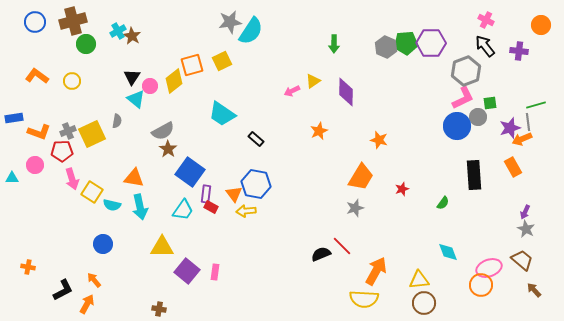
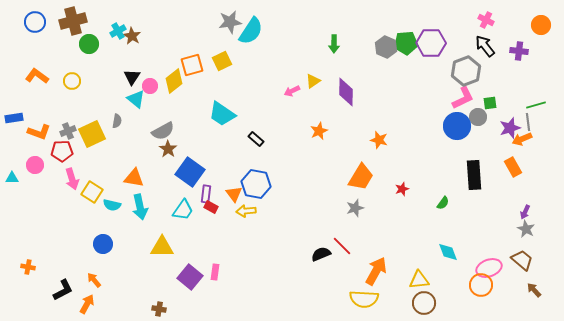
green circle at (86, 44): moved 3 px right
purple square at (187, 271): moved 3 px right, 6 px down
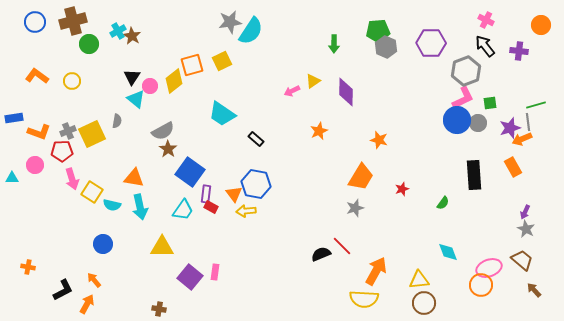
green pentagon at (406, 43): moved 28 px left, 12 px up
gray circle at (478, 117): moved 6 px down
blue circle at (457, 126): moved 6 px up
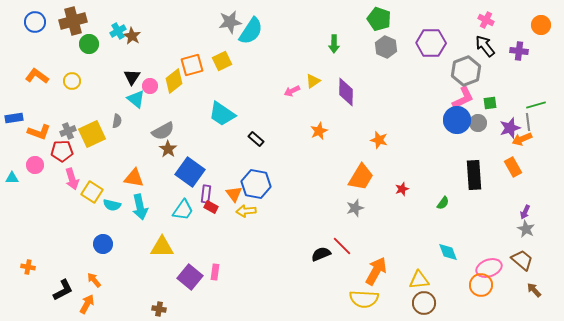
green pentagon at (378, 31): moved 1 px right, 12 px up; rotated 25 degrees clockwise
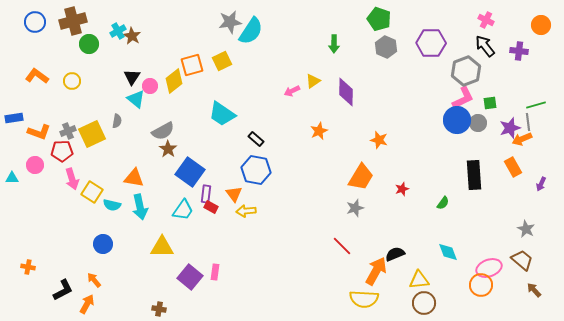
blue hexagon at (256, 184): moved 14 px up
purple arrow at (525, 212): moved 16 px right, 28 px up
black semicircle at (321, 254): moved 74 px right
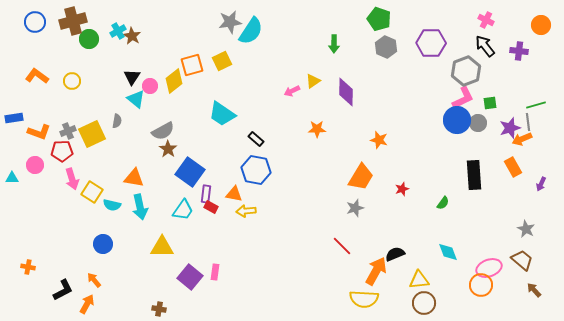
green circle at (89, 44): moved 5 px up
orange star at (319, 131): moved 2 px left, 2 px up; rotated 24 degrees clockwise
orange triangle at (234, 194): rotated 42 degrees counterclockwise
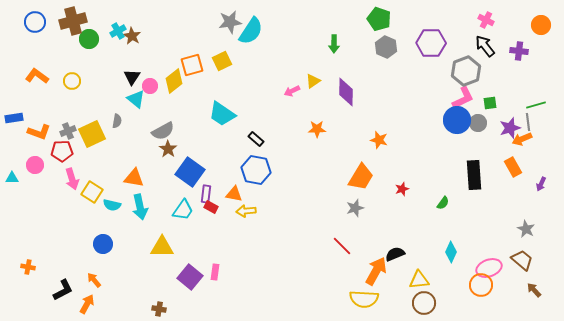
cyan diamond at (448, 252): moved 3 px right; rotated 45 degrees clockwise
